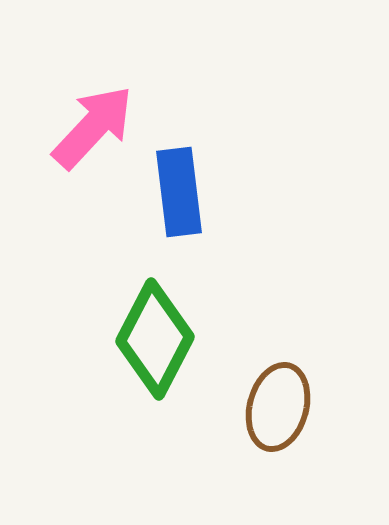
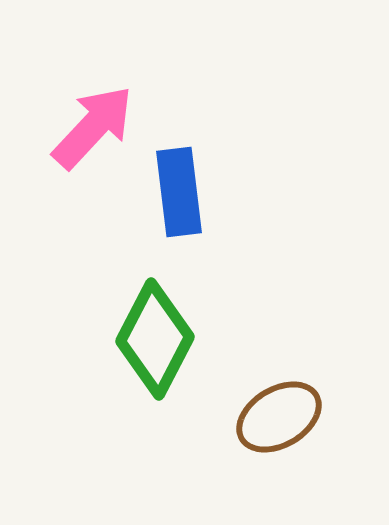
brown ellipse: moved 1 px right, 10 px down; rotated 44 degrees clockwise
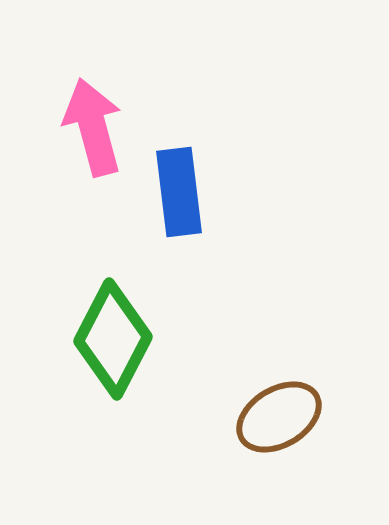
pink arrow: rotated 58 degrees counterclockwise
green diamond: moved 42 px left
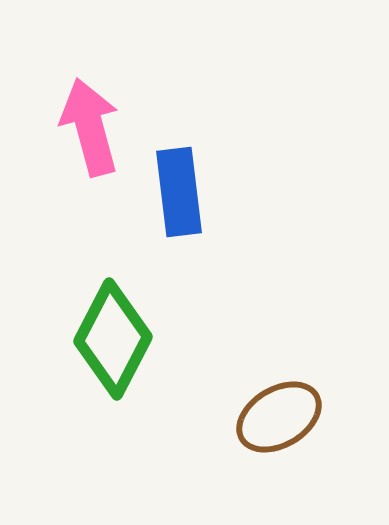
pink arrow: moved 3 px left
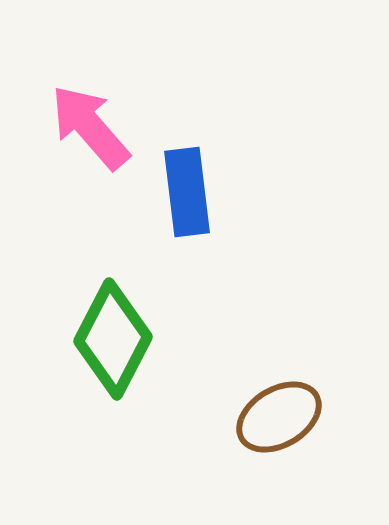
pink arrow: rotated 26 degrees counterclockwise
blue rectangle: moved 8 px right
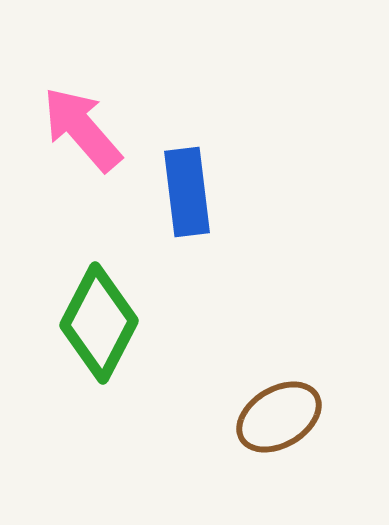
pink arrow: moved 8 px left, 2 px down
green diamond: moved 14 px left, 16 px up
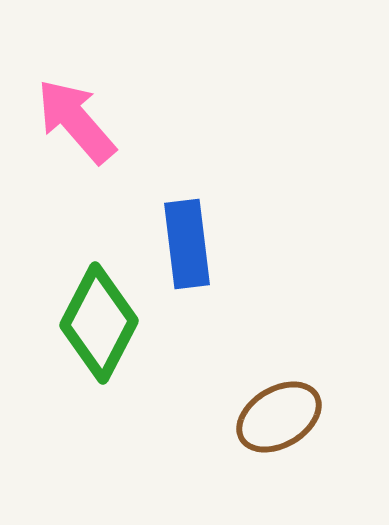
pink arrow: moved 6 px left, 8 px up
blue rectangle: moved 52 px down
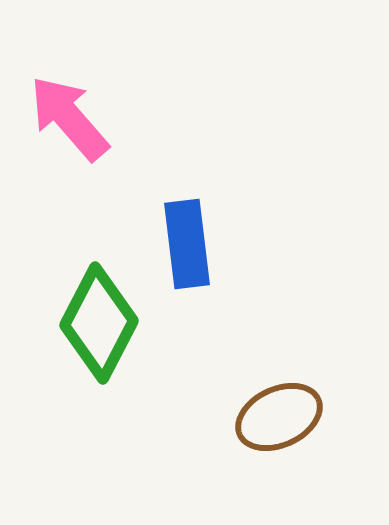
pink arrow: moved 7 px left, 3 px up
brown ellipse: rotated 6 degrees clockwise
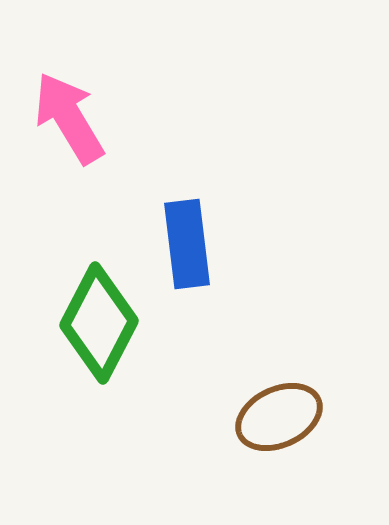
pink arrow: rotated 10 degrees clockwise
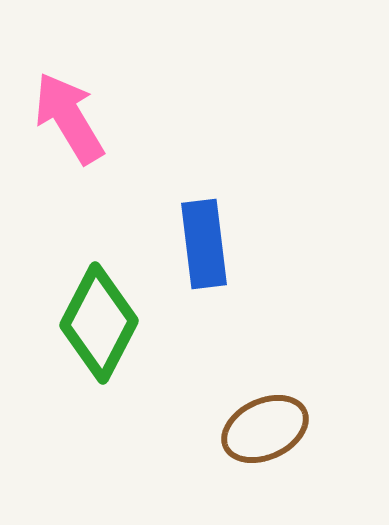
blue rectangle: moved 17 px right
brown ellipse: moved 14 px left, 12 px down
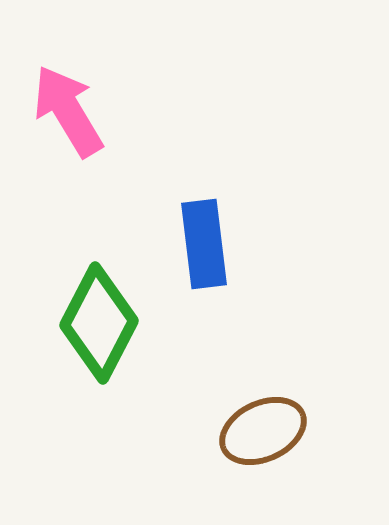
pink arrow: moved 1 px left, 7 px up
brown ellipse: moved 2 px left, 2 px down
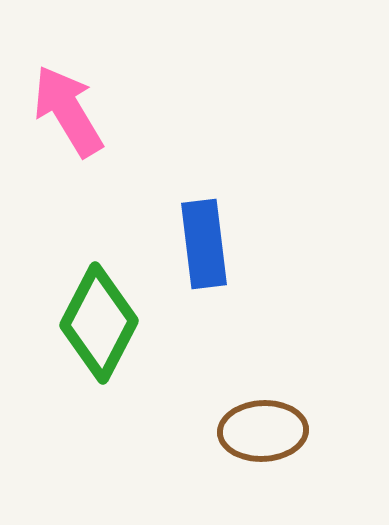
brown ellipse: rotated 22 degrees clockwise
